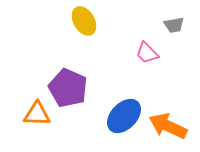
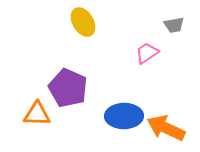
yellow ellipse: moved 1 px left, 1 px down
pink trapezoid: rotated 100 degrees clockwise
blue ellipse: rotated 45 degrees clockwise
orange arrow: moved 2 px left, 2 px down
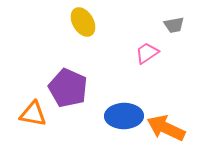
orange triangle: moved 4 px left; rotated 8 degrees clockwise
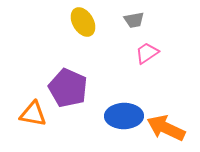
gray trapezoid: moved 40 px left, 5 px up
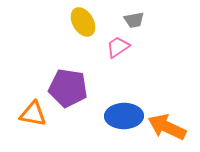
pink trapezoid: moved 29 px left, 6 px up
purple pentagon: rotated 15 degrees counterclockwise
orange arrow: moved 1 px right, 1 px up
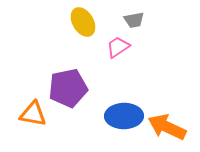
purple pentagon: rotated 21 degrees counterclockwise
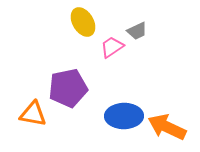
gray trapezoid: moved 3 px right, 11 px down; rotated 15 degrees counterclockwise
pink trapezoid: moved 6 px left
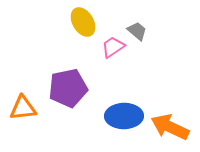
gray trapezoid: rotated 115 degrees counterclockwise
pink trapezoid: moved 1 px right
orange triangle: moved 10 px left, 6 px up; rotated 16 degrees counterclockwise
orange arrow: moved 3 px right
